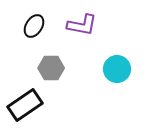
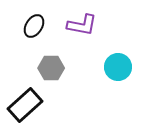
cyan circle: moved 1 px right, 2 px up
black rectangle: rotated 8 degrees counterclockwise
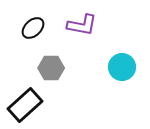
black ellipse: moved 1 px left, 2 px down; rotated 15 degrees clockwise
cyan circle: moved 4 px right
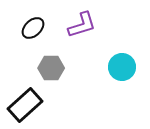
purple L-shape: rotated 28 degrees counterclockwise
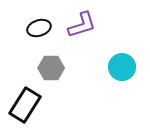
black ellipse: moved 6 px right; rotated 25 degrees clockwise
black rectangle: rotated 16 degrees counterclockwise
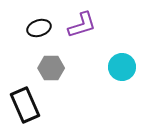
black rectangle: rotated 56 degrees counterclockwise
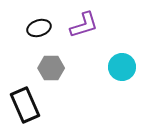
purple L-shape: moved 2 px right
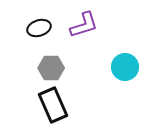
cyan circle: moved 3 px right
black rectangle: moved 28 px right
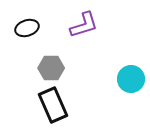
black ellipse: moved 12 px left
cyan circle: moved 6 px right, 12 px down
